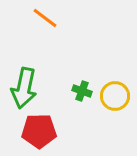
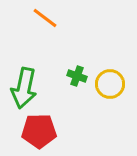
green cross: moved 5 px left, 15 px up
yellow circle: moved 5 px left, 12 px up
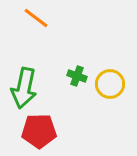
orange line: moved 9 px left
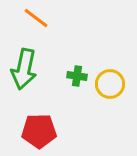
green cross: rotated 12 degrees counterclockwise
green arrow: moved 19 px up
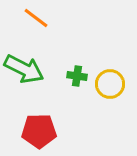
green arrow: rotated 75 degrees counterclockwise
